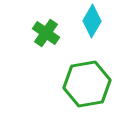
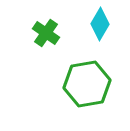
cyan diamond: moved 8 px right, 3 px down
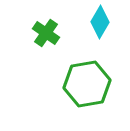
cyan diamond: moved 2 px up
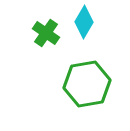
cyan diamond: moved 16 px left
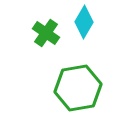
green hexagon: moved 9 px left, 4 px down
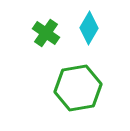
cyan diamond: moved 5 px right, 6 px down
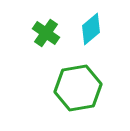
cyan diamond: moved 2 px right, 1 px down; rotated 20 degrees clockwise
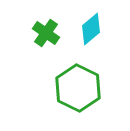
green hexagon: rotated 24 degrees counterclockwise
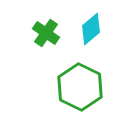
green hexagon: moved 2 px right, 1 px up
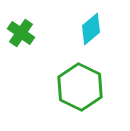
green cross: moved 25 px left
